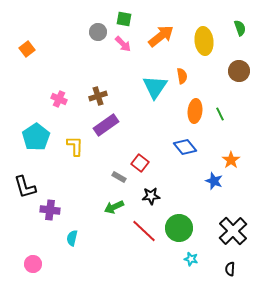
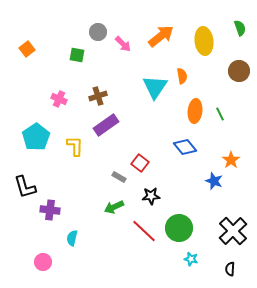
green square: moved 47 px left, 36 px down
pink circle: moved 10 px right, 2 px up
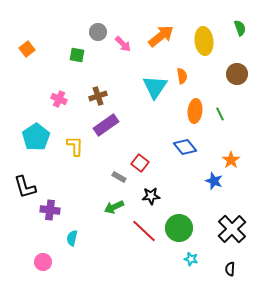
brown circle: moved 2 px left, 3 px down
black cross: moved 1 px left, 2 px up
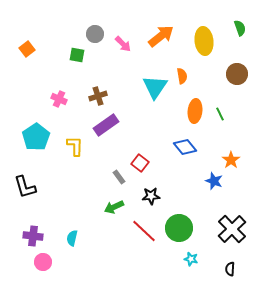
gray circle: moved 3 px left, 2 px down
gray rectangle: rotated 24 degrees clockwise
purple cross: moved 17 px left, 26 px down
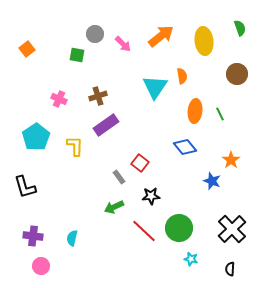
blue star: moved 2 px left
pink circle: moved 2 px left, 4 px down
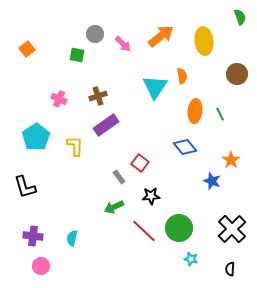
green semicircle: moved 11 px up
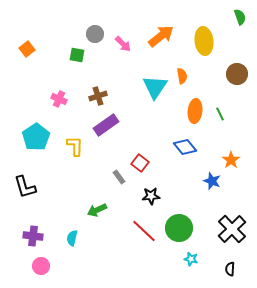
green arrow: moved 17 px left, 3 px down
